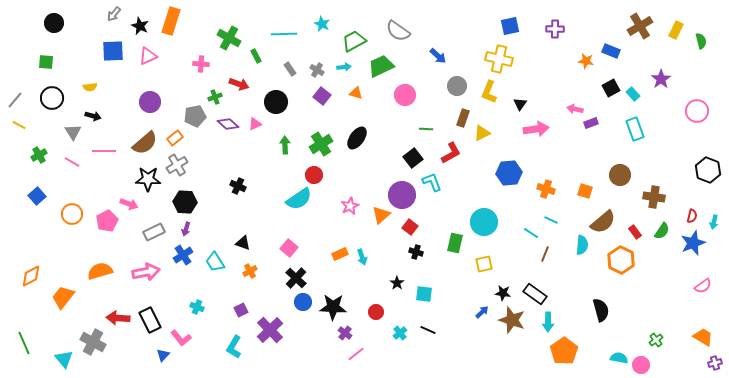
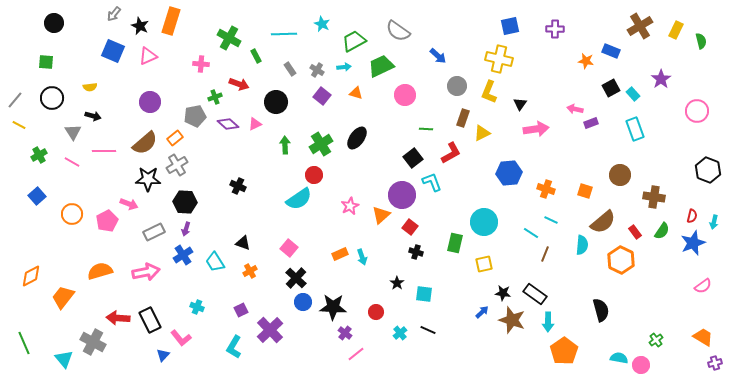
blue square at (113, 51): rotated 25 degrees clockwise
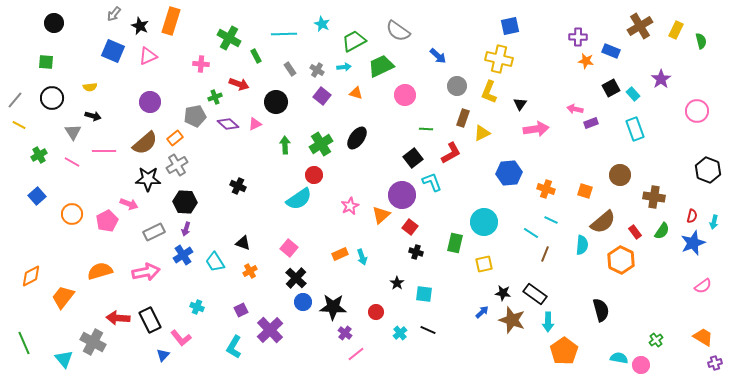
purple cross at (555, 29): moved 23 px right, 8 px down
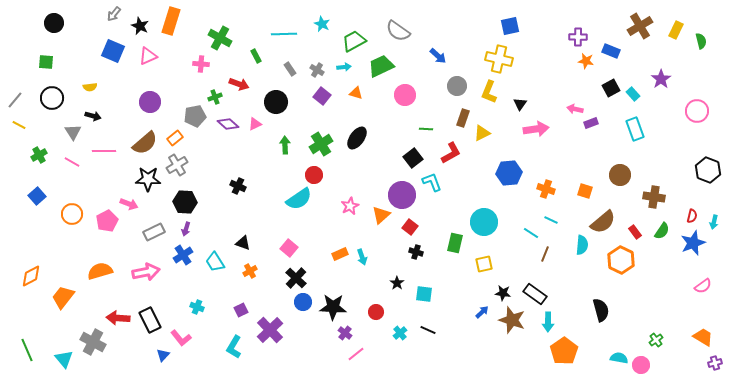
green cross at (229, 38): moved 9 px left
green line at (24, 343): moved 3 px right, 7 px down
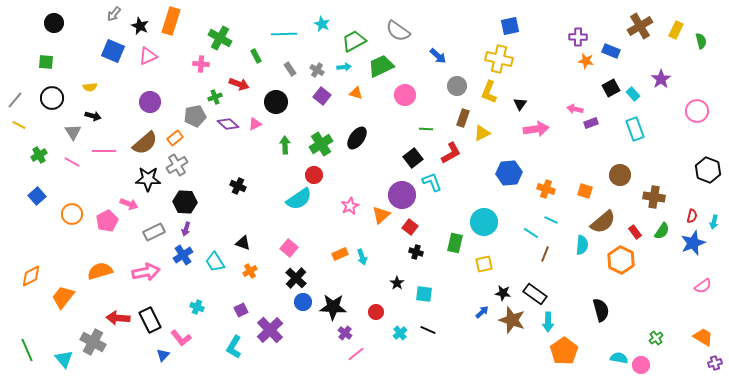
green cross at (656, 340): moved 2 px up
